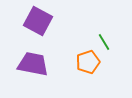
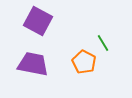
green line: moved 1 px left, 1 px down
orange pentagon: moved 4 px left; rotated 25 degrees counterclockwise
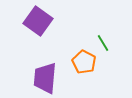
purple square: rotated 8 degrees clockwise
purple trapezoid: moved 12 px right, 14 px down; rotated 96 degrees counterclockwise
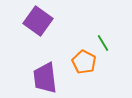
purple trapezoid: rotated 12 degrees counterclockwise
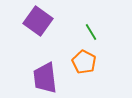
green line: moved 12 px left, 11 px up
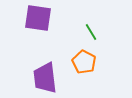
purple square: moved 3 px up; rotated 28 degrees counterclockwise
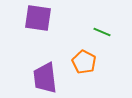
green line: moved 11 px right; rotated 36 degrees counterclockwise
